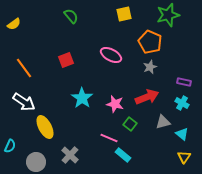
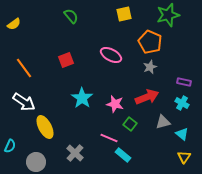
gray cross: moved 5 px right, 2 px up
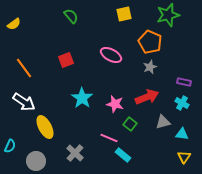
cyan triangle: rotated 32 degrees counterclockwise
gray circle: moved 1 px up
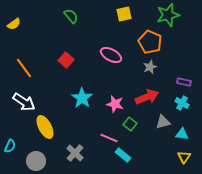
red square: rotated 28 degrees counterclockwise
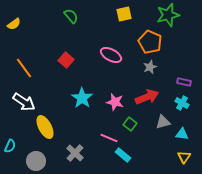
pink star: moved 2 px up
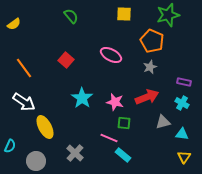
yellow square: rotated 14 degrees clockwise
orange pentagon: moved 2 px right, 1 px up
green square: moved 6 px left, 1 px up; rotated 32 degrees counterclockwise
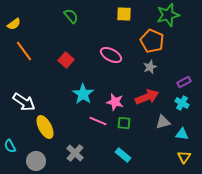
orange line: moved 17 px up
purple rectangle: rotated 40 degrees counterclockwise
cyan star: moved 1 px right, 4 px up
pink line: moved 11 px left, 17 px up
cyan semicircle: rotated 128 degrees clockwise
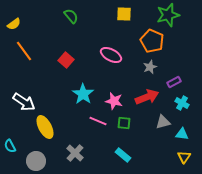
purple rectangle: moved 10 px left
pink star: moved 1 px left, 1 px up
